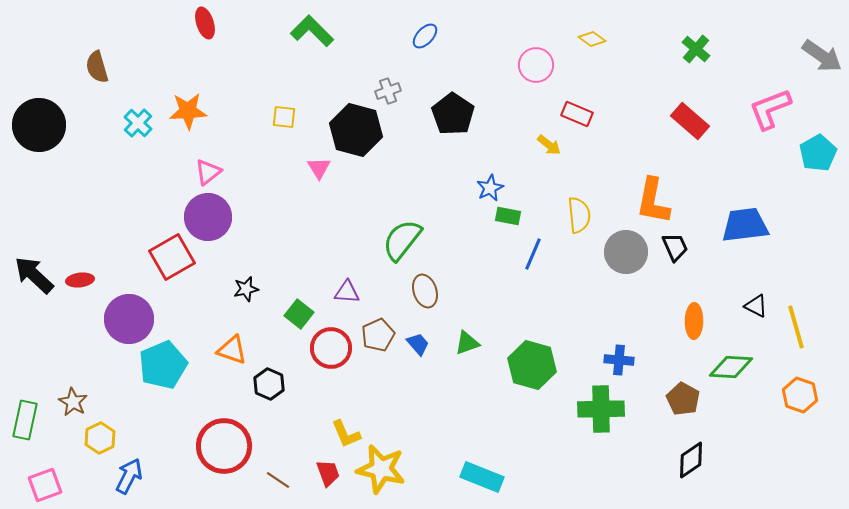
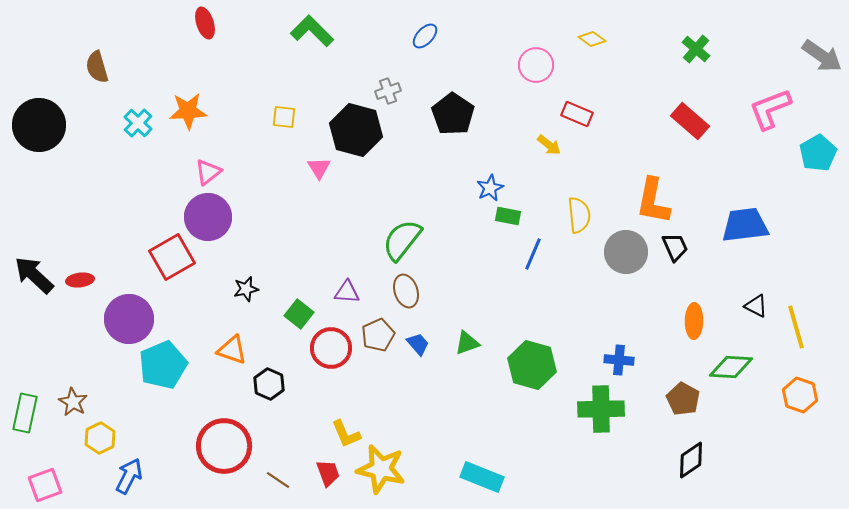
brown ellipse at (425, 291): moved 19 px left
green rectangle at (25, 420): moved 7 px up
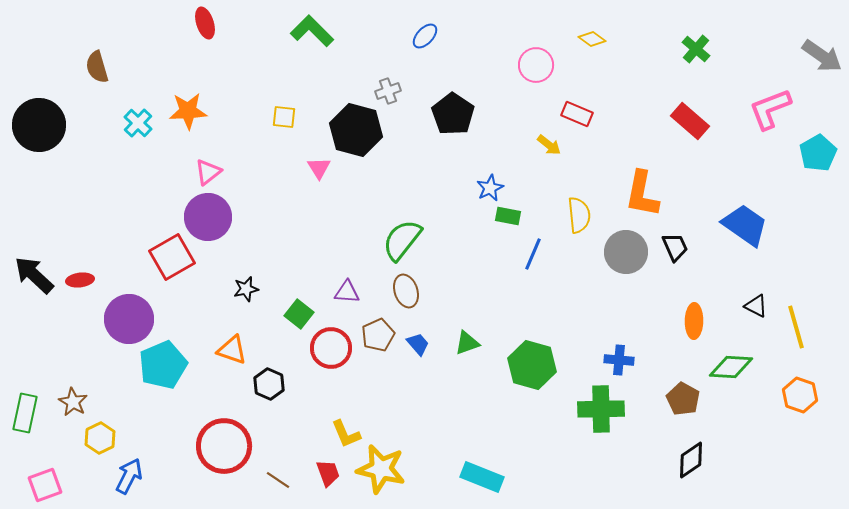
orange L-shape at (653, 201): moved 11 px left, 7 px up
blue trapezoid at (745, 225): rotated 42 degrees clockwise
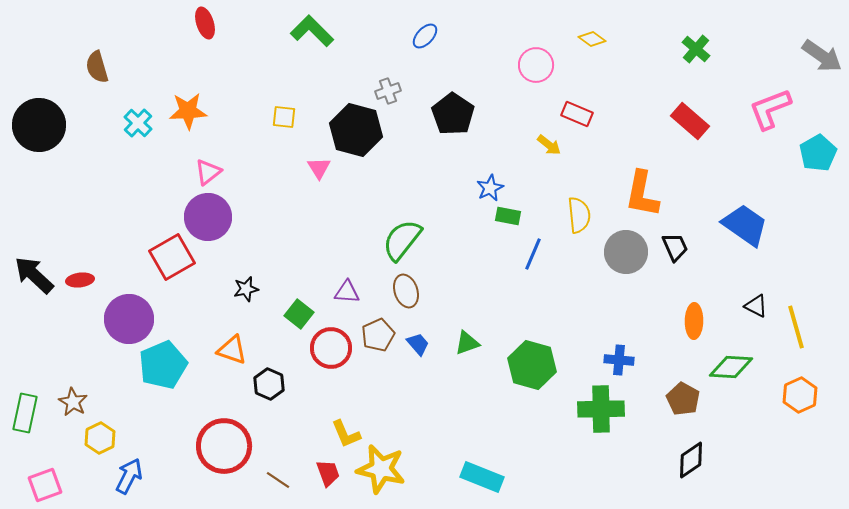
orange hexagon at (800, 395): rotated 16 degrees clockwise
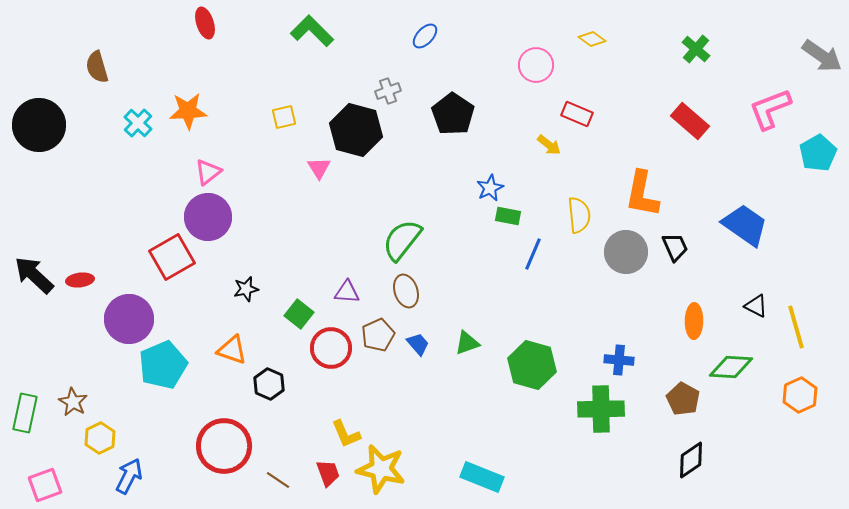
yellow square at (284, 117): rotated 20 degrees counterclockwise
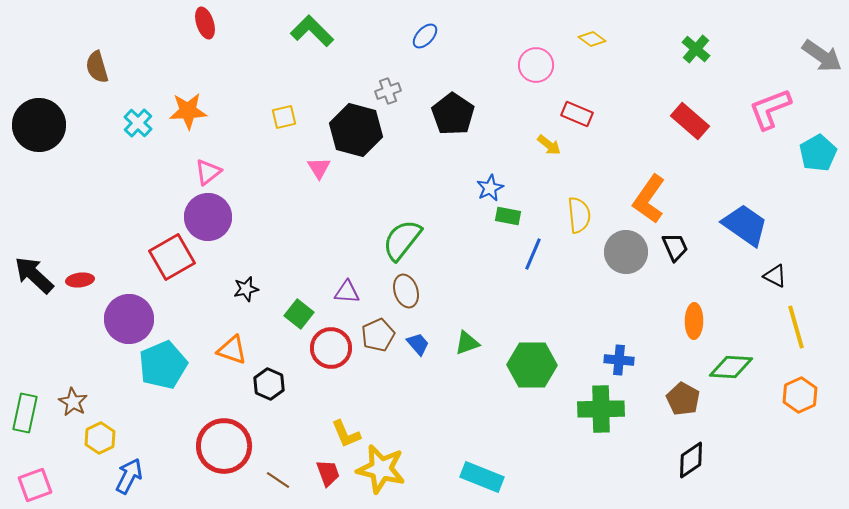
orange L-shape at (642, 194): moved 7 px right, 5 px down; rotated 24 degrees clockwise
black triangle at (756, 306): moved 19 px right, 30 px up
green hexagon at (532, 365): rotated 15 degrees counterclockwise
pink square at (45, 485): moved 10 px left
